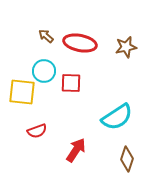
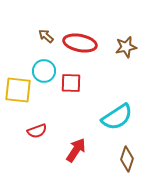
yellow square: moved 4 px left, 2 px up
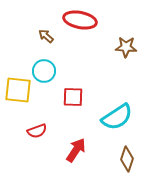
red ellipse: moved 23 px up
brown star: rotated 15 degrees clockwise
red square: moved 2 px right, 14 px down
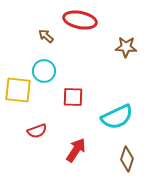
cyan semicircle: rotated 8 degrees clockwise
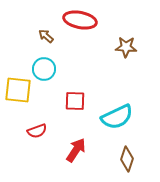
cyan circle: moved 2 px up
red square: moved 2 px right, 4 px down
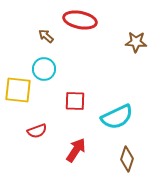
brown star: moved 10 px right, 5 px up
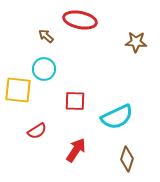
red semicircle: rotated 12 degrees counterclockwise
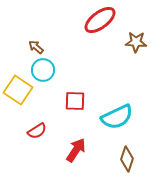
red ellipse: moved 20 px right; rotated 48 degrees counterclockwise
brown arrow: moved 10 px left, 11 px down
cyan circle: moved 1 px left, 1 px down
yellow square: rotated 28 degrees clockwise
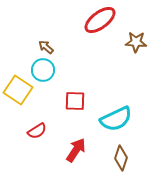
brown arrow: moved 10 px right
cyan semicircle: moved 1 px left, 2 px down
brown diamond: moved 6 px left, 1 px up
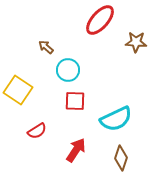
red ellipse: rotated 12 degrees counterclockwise
cyan circle: moved 25 px right
